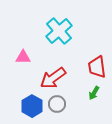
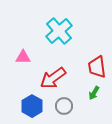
gray circle: moved 7 px right, 2 px down
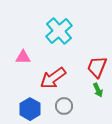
red trapezoid: rotated 30 degrees clockwise
green arrow: moved 4 px right, 3 px up; rotated 56 degrees counterclockwise
blue hexagon: moved 2 px left, 3 px down
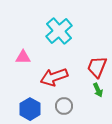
red arrow: moved 1 px right, 1 px up; rotated 16 degrees clockwise
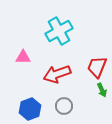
cyan cross: rotated 12 degrees clockwise
red arrow: moved 3 px right, 3 px up
green arrow: moved 4 px right
blue hexagon: rotated 10 degrees clockwise
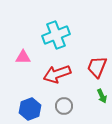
cyan cross: moved 3 px left, 4 px down; rotated 8 degrees clockwise
green arrow: moved 6 px down
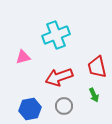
pink triangle: rotated 14 degrees counterclockwise
red trapezoid: rotated 35 degrees counterclockwise
red arrow: moved 2 px right, 3 px down
green arrow: moved 8 px left, 1 px up
blue hexagon: rotated 10 degrees clockwise
